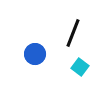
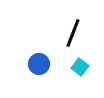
blue circle: moved 4 px right, 10 px down
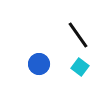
black line: moved 5 px right, 2 px down; rotated 56 degrees counterclockwise
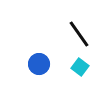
black line: moved 1 px right, 1 px up
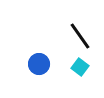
black line: moved 1 px right, 2 px down
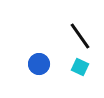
cyan square: rotated 12 degrees counterclockwise
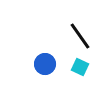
blue circle: moved 6 px right
